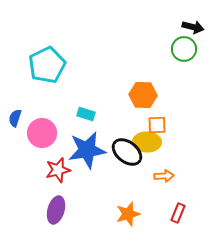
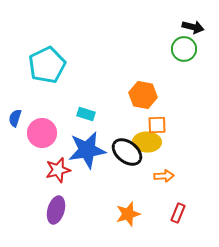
orange hexagon: rotated 8 degrees clockwise
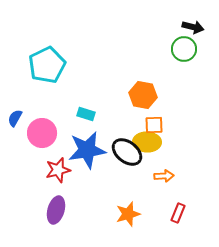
blue semicircle: rotated 12 degrees clockwise
orange square: moved 3 px left
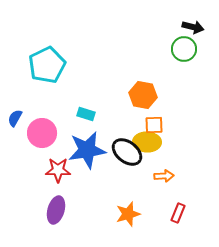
red star: rotated 15 degrees clockwise
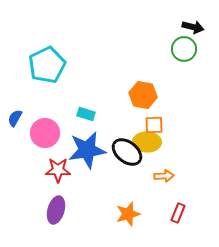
pink circle: moved 3 px right
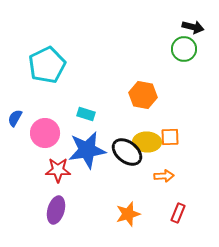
orange square: moved 16 px right, 12 px down
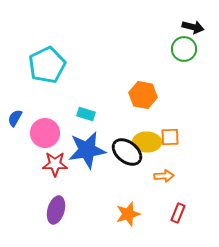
red star: moved 3 px left, 6 px up
